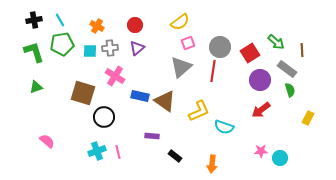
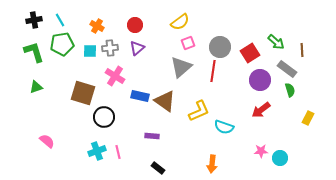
black rectangle: moved 17 px left, 12 px down
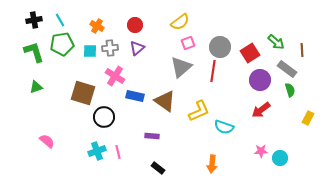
blue rectangle: moved 5 px left
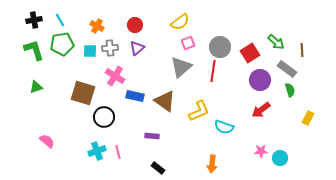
green L-shape: moved 2 px up
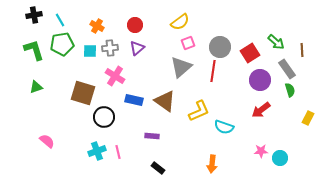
black cross: moved 5 px up
gray rectangle: rotated 18 degrees clockwise
blue rectangle: moved 1 px left, 4 px down
